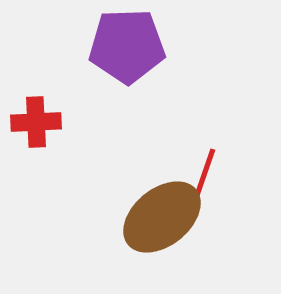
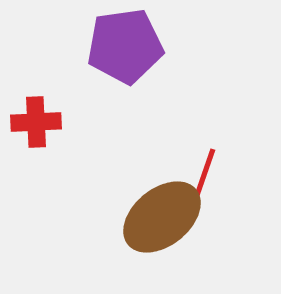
purple pentagon: moved 2 px left; rotated 6 degrees counterclockwise
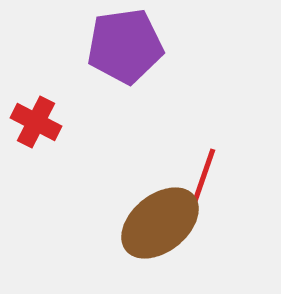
red cross: rotated 30 degrees clockwise
brown ellipse: moved 2 px left, 6 px down
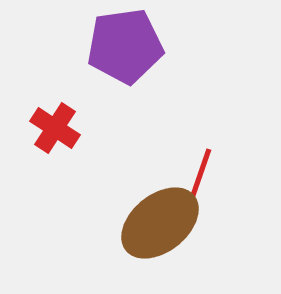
red cross: moved 19 px right, 6 px down; rotated 6 degrees clockwise
red line: moved 4 px left
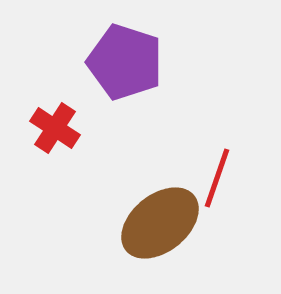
purple pentagon: moved 16 px down; rotated 26 degrees clockwise
red line: moved 18 px right
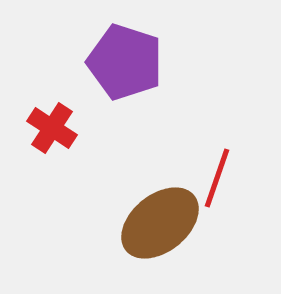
red cross: moved 3 px left
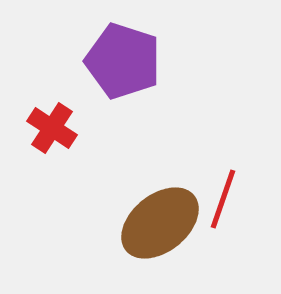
purple pentagon: moved 2 px left, 1 px up
red line: moved 6 px right, 21 px down
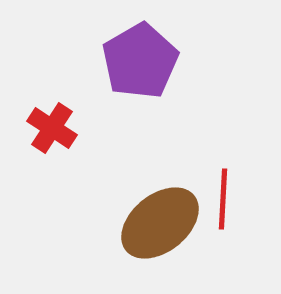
purple pentagon: moved 17 px right; rotated 24 degrees clockwise
red line: rotated 16 degrees counterclockwise
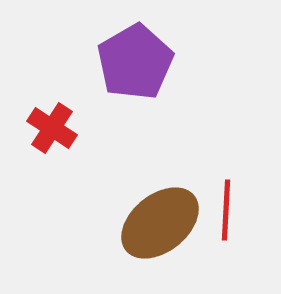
purple pentagon: moved 5 px left, 1 px down
red line: moved 3 px right, 11 px down
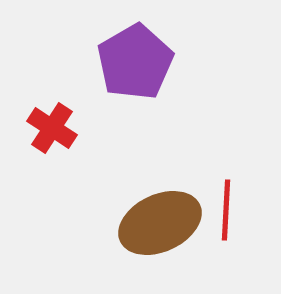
brown ellipse: rotated 14 degrees clockwise
